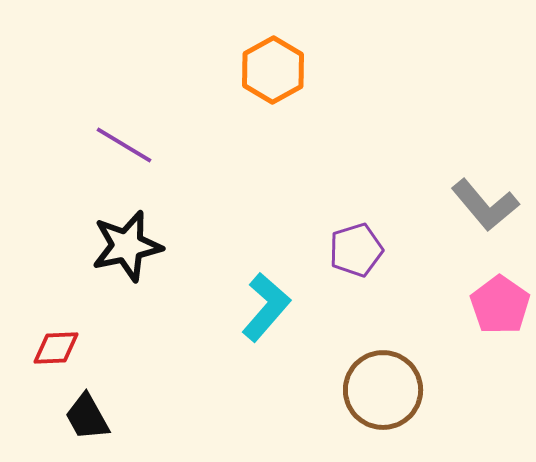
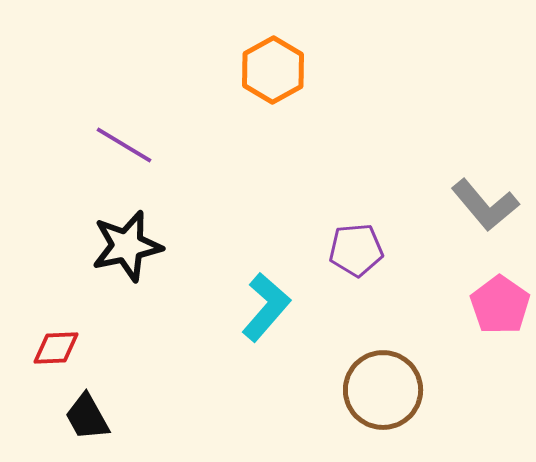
purple pentagon: rotated 12 degrees clockwise
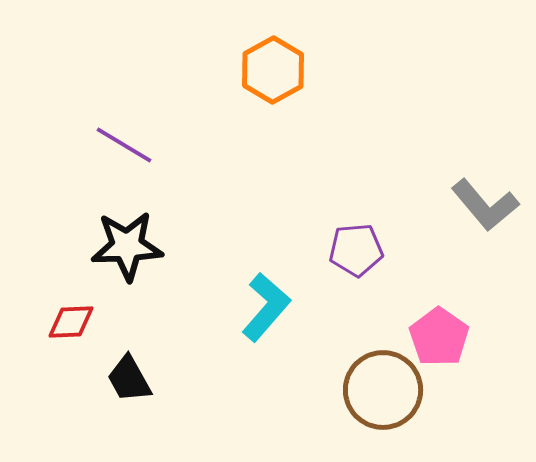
black star: rotated 10 degrees clockwise
pink pentagon: moved 61 px left, 32 px down
red diamond: moved 15 px right, 26 px up
black trapezoid: moved 42 px right, 38 px up
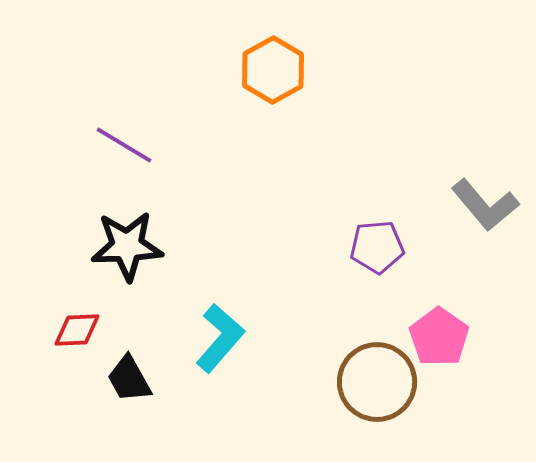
purple pentagon: moved 21 px right, 3 px up
cyan L-shape: moved 46 px left, 31 px down
red diamond: moved 6 px right, 8 px down
brown circle: moved 6 px left, 8 px up
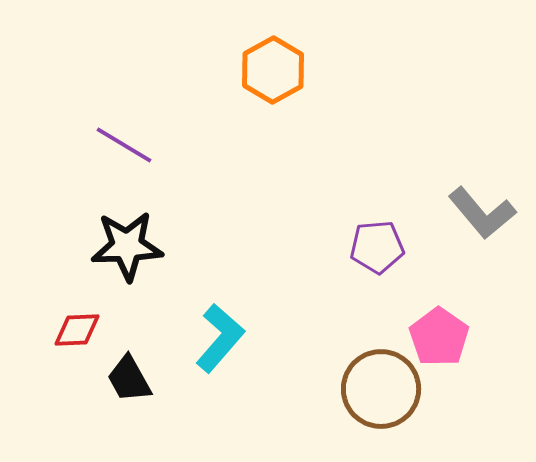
gray L-shape: moved 3 px left, 8 px down
brown circle: moved 4 px right, 7 px down
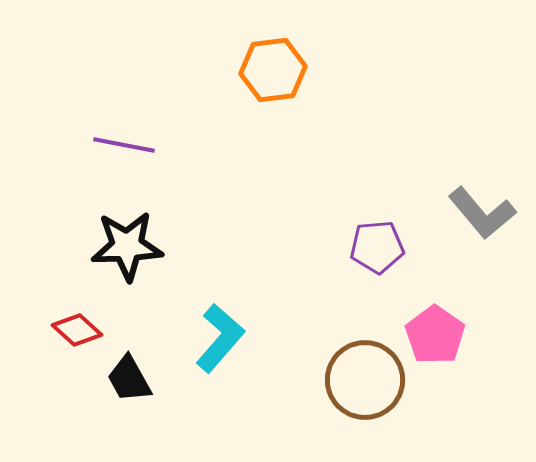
orange hexagon: rotated 22 degrees clockwise
purple line: rotated 20 degrees counterclockwise
red diamond: rotated 45 degrees clockwise
pink pentagon: moved 4 px left, 2 px up
brown circle: moved 16 px left, 9 px up
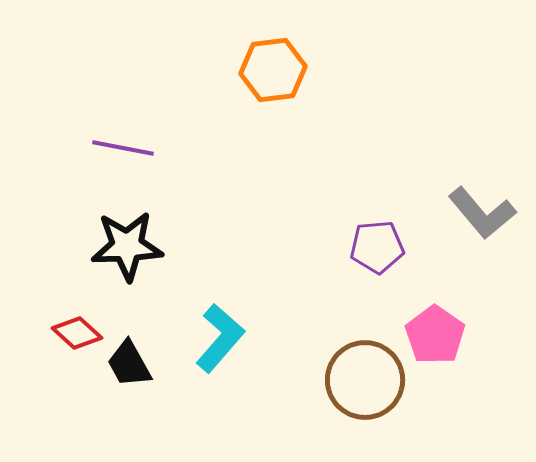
purple line: moved 1 px left, 3 px down
red diamond: moved 3 px down
black trapezoid: moved 15 px up
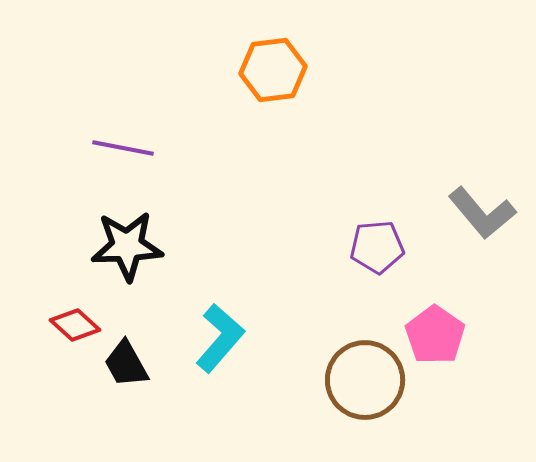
red diamond: moved 2 px left, 8 px up
black trapezoid: moved 3 px left
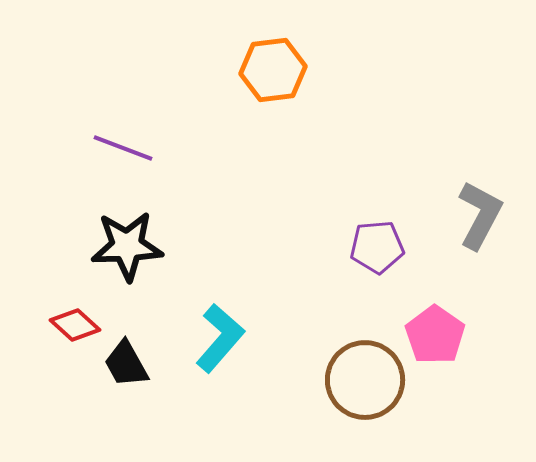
purple line: rotated 10 degrees clockwise
gray L-shape: moved 2 px left, 2 px down; rotated 112 degrees counterclockwise
